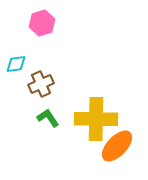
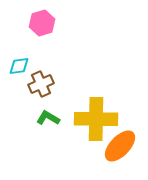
cyan diamond: moved 3 px right, 2 px down
green L-shape: rotated 25 degrees counterclockwise
orange ellipse: moved 3 px right
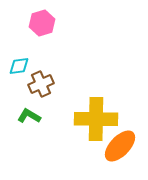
green L-shape: moved 19 px left, 2 px up
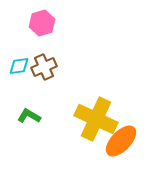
brown cross: moved 3 px right, 17 px up
yellow cross: rotated 24 degrees clockwise
orange ellipse: moved 1 px right, 5 px up
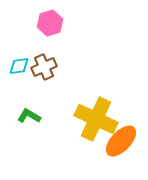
pink hexagon: moved 8 px right
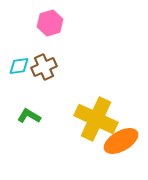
orange ellipse: rotated 16 degrees clockwise
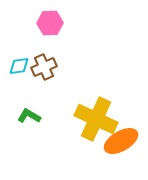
pink hexagon: rotated 15 degrees clockwise
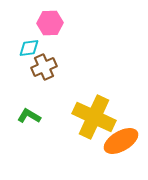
cyan diamond: moved 10 px right, 18 px up
yellow cross: moved 2 px left, 2 px up
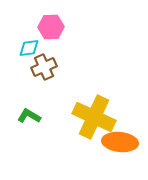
pink hexagon: moved 1 px right, 4 px down
orange ellipse: moved 1 px left, 1 px down; rotated 36 degrees clockwise
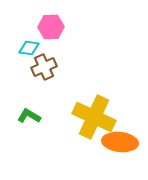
cyan diamond: rotated 15 degrees clockwise
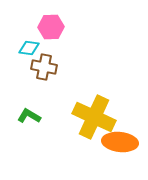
brown cross: rotated 35 degrees clockwise
